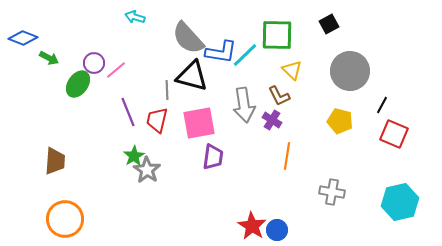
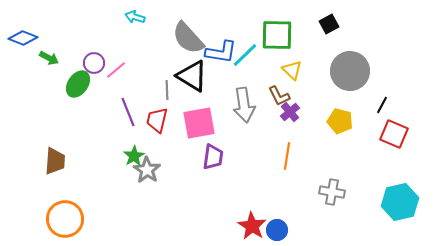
black triangle: rotated 16 degrees clockwise
purple cross: moved 18 px right, 8 px up; rotated 18 degrees clockwise
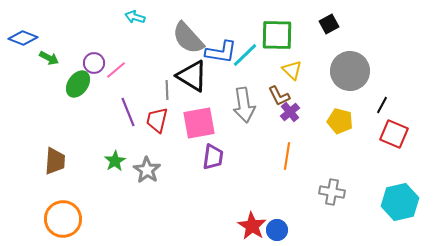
green star: moved 19 px left, 5 px down
orange circle: moved 2 px left
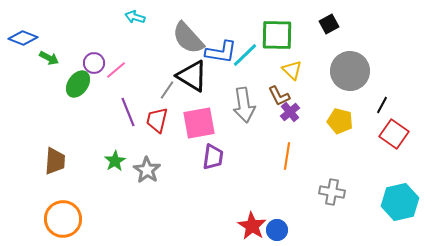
gray line: rotated 36 degrees clockwise
red square: rotated 12 degrees clockwise
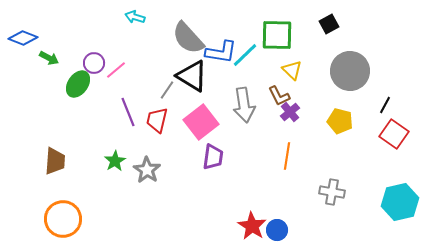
black line: moved 3 px right
pink square: moved 2 px right, 1 px up; rotated 28 degrees counterclockwise
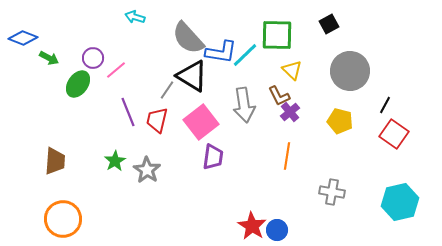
purple circle: moved 1 px left, 5 px up
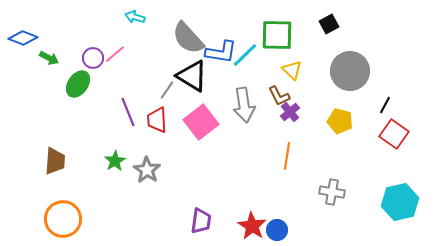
pink line: moved 1 px left, 16 px up
red trapezoid: rotated 16 degrees counterclockwise
purple trapezoid: moved 12 px left, 64 px down
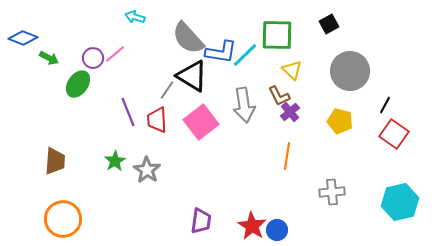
gray cross: rotated 15 degrees counterclockwise
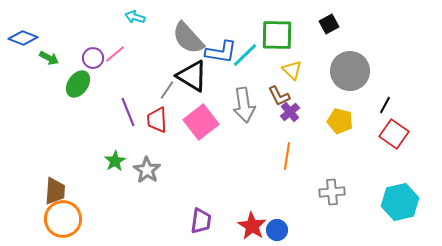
brown trapezoid: moved 30 px down
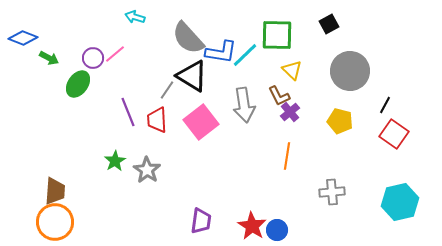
orange circle: moved 8 px left, 3 px down
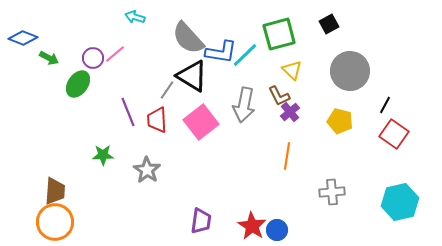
green square: moved 2 px right, 1 px up; rotated 16 degrees counterclockwise
gray arrow: rotated 20 degrees clockwise
green star: moved 12 px left, 6 px up; rotated 30 degrees clockwise
